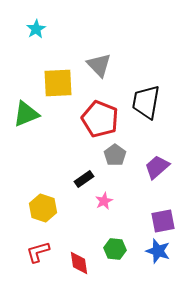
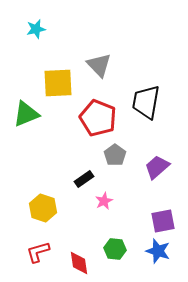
cyan star: rotated 18 degrees clockwise
red pentagon: moved 2 px left, 1 px up
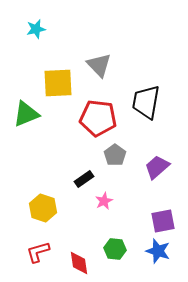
red pentagon: rotated 15 degrees counterclockwise
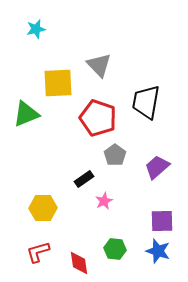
red pentagon: rotated 12 degrees clockwise
yellow hexagon: rotated 20 degrees counterclockwise
purple square: moved 1 px left; rotated 10 degrees clockwise
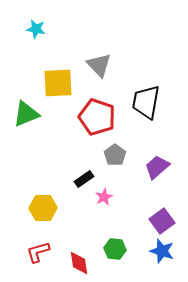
cyan star: rotated 24 degrees clockwise
red pentagon: moved 1 px left, 1 px up
pink star: moved 4 px up
purple square: rotated 35 degrees counterclockwise
blue star: moved 4 px right
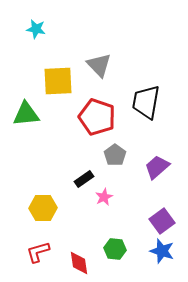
yellow square: moved 2 px up
green triangle: rotated 16 degrees clockwise
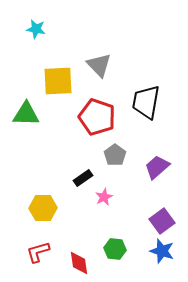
green triangle: rotated 8 degrees clockwise
black rectangle: moved 1 px left, 1 px up
